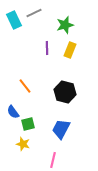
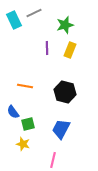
orange line: rotated 42 degrees counterclockwise
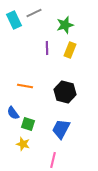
blue semicircle: moved 1 px down
green square: rotated 32 degrees clockwise
